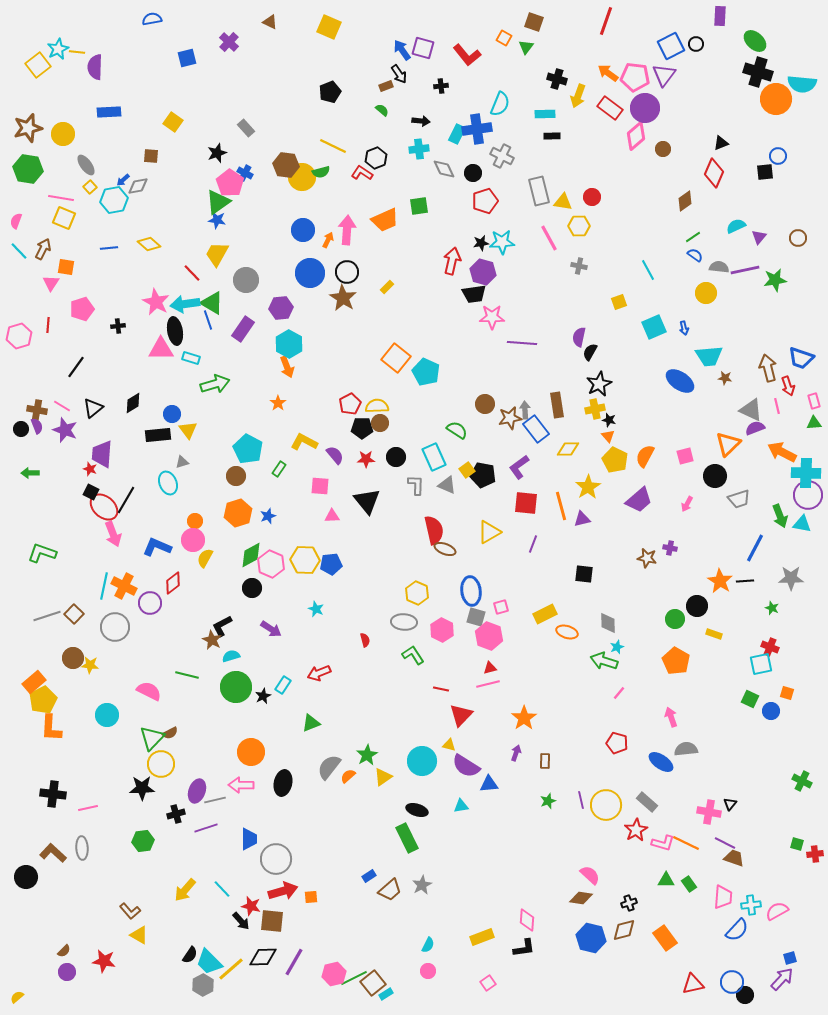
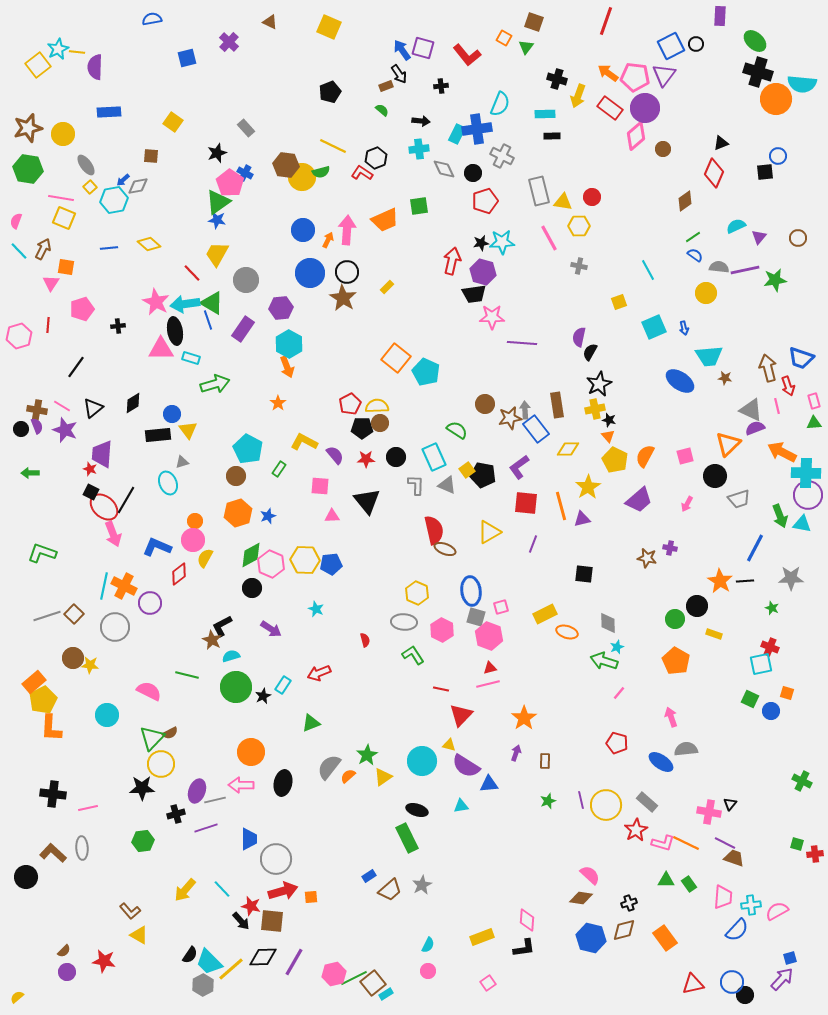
red diamond at (173, 583): moved 6 px right, 9 px up
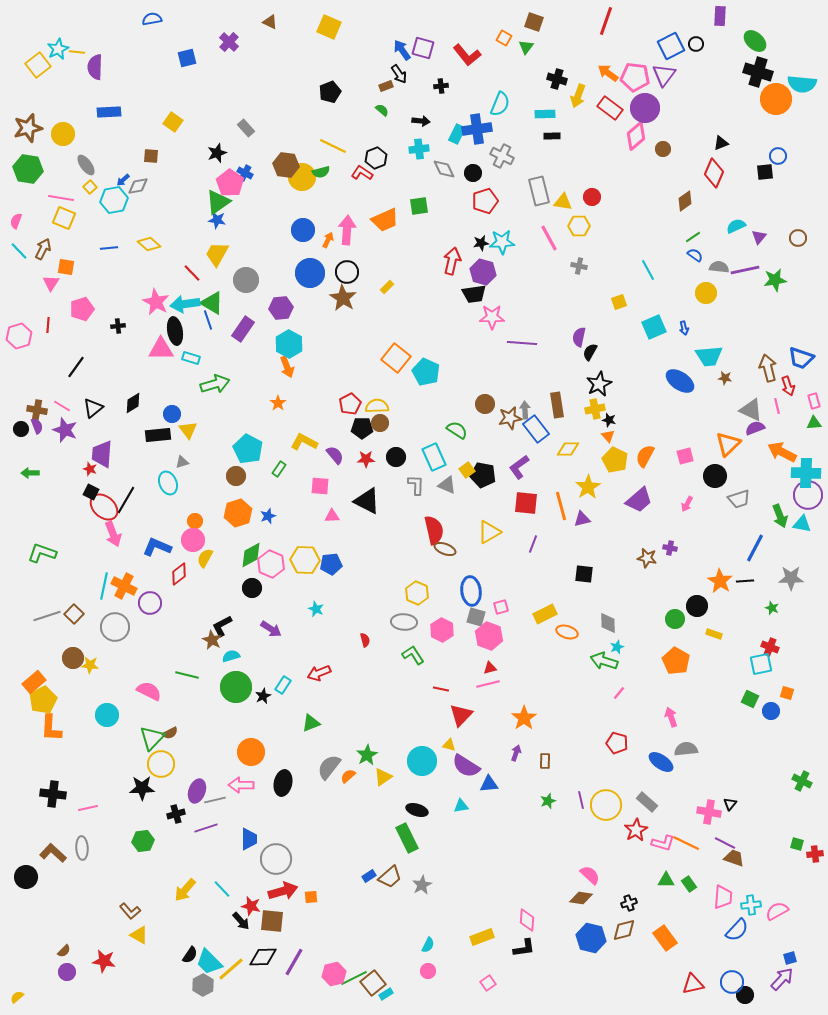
black triangle at (367, 501): rotated 24 degrees counterclockwise
brown trapezoid at (390, 890): moved 13 px up
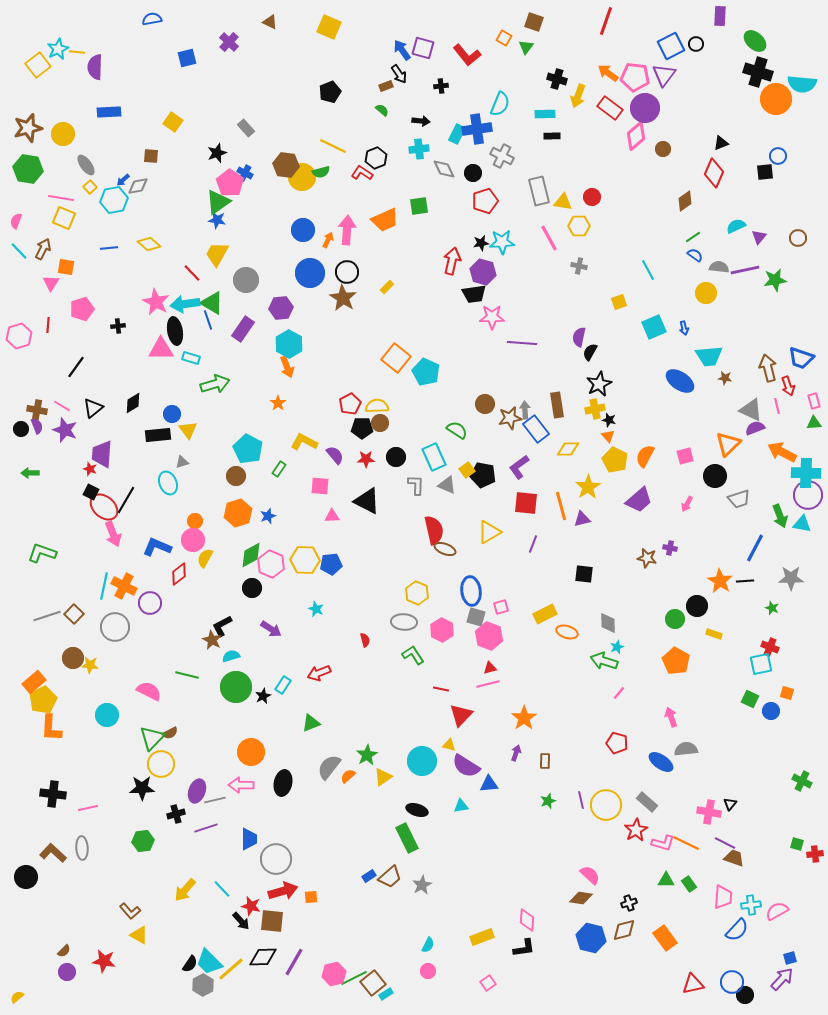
black semicircle at (190, 955): moved 9 px down
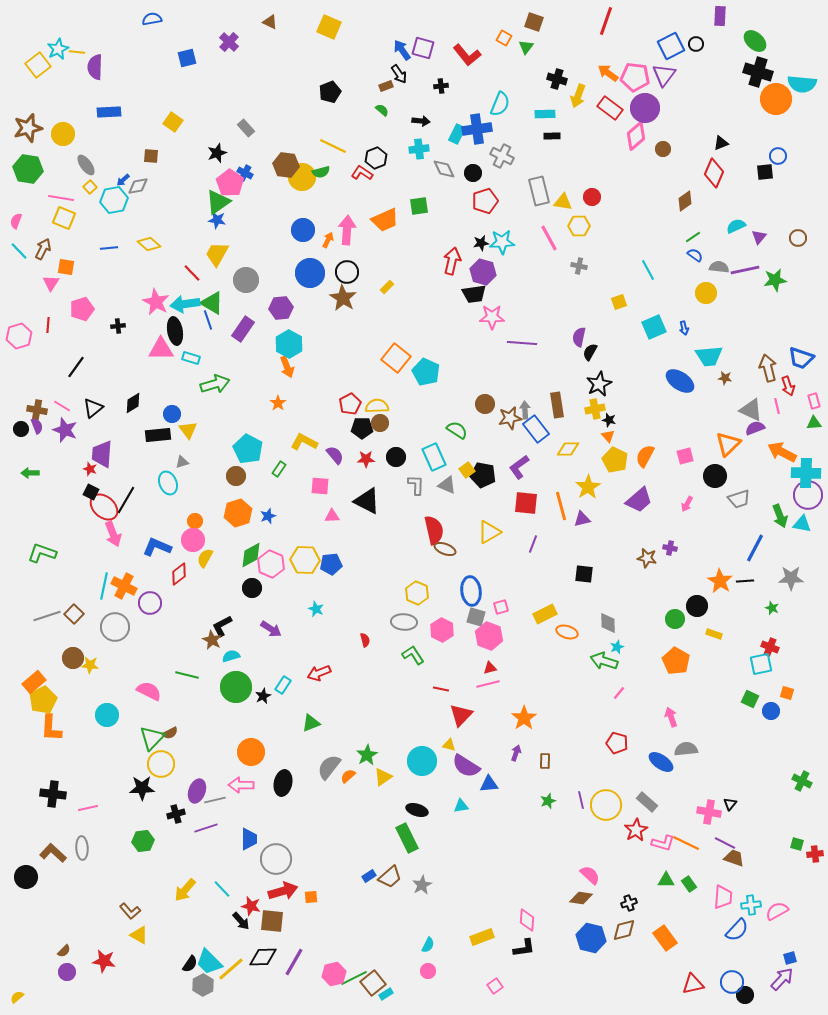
pink square at (488, 983): moved 7 px right, 3 px down
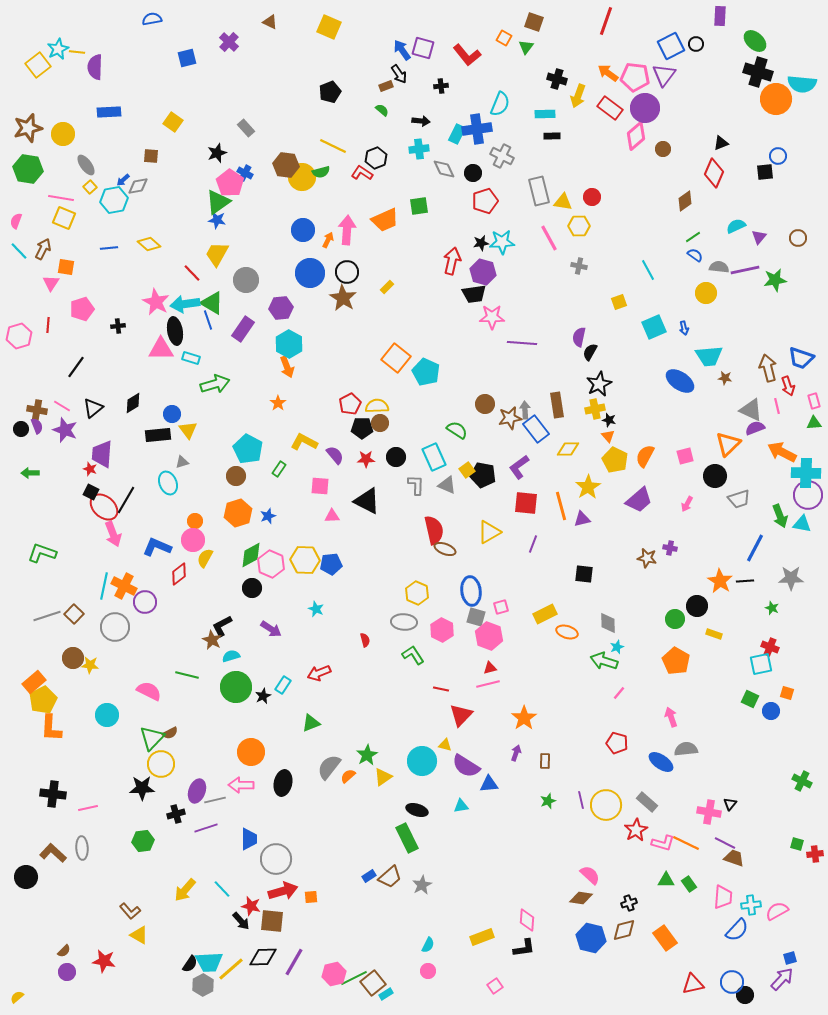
purple circle at (150, 603): moved 5 px left, 1 px up
yellow triangle at (449, 745): moved 4 px left
cyan trapezoid at (209, 962): rotated 48 degrees counterclockwise
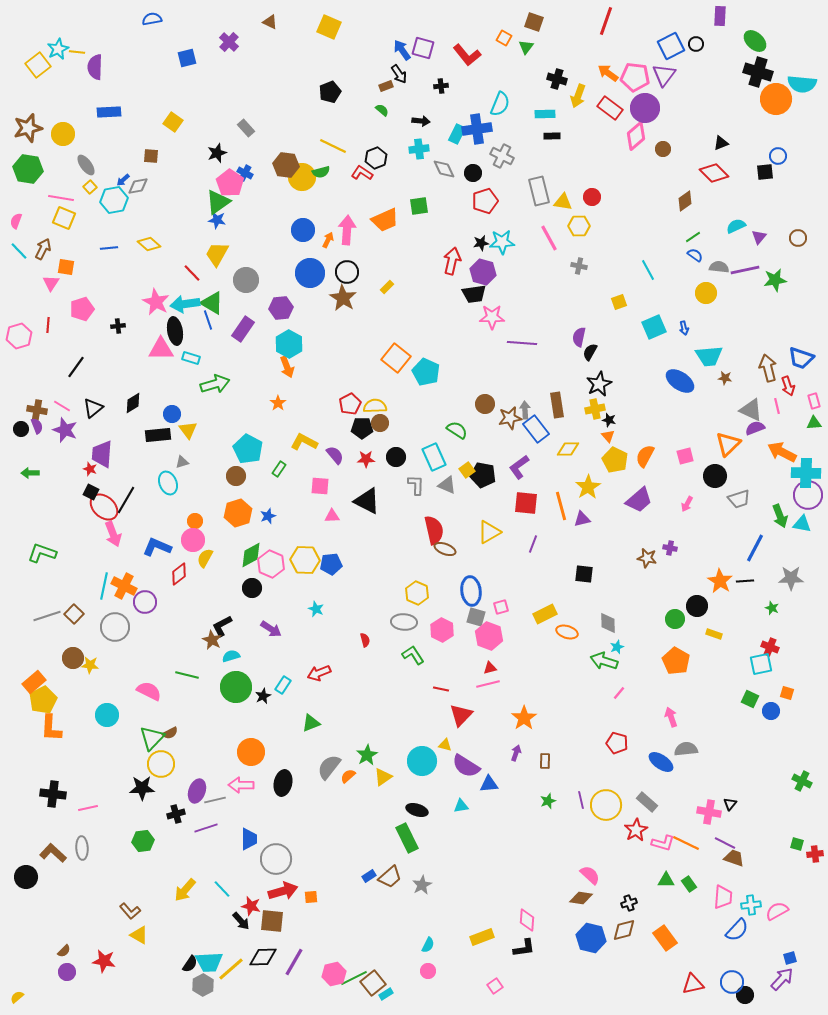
red diamond at (714, 173): rotated 68 degrees counterclockwise
yellow semicircle at (377, 406): moved 2 px left
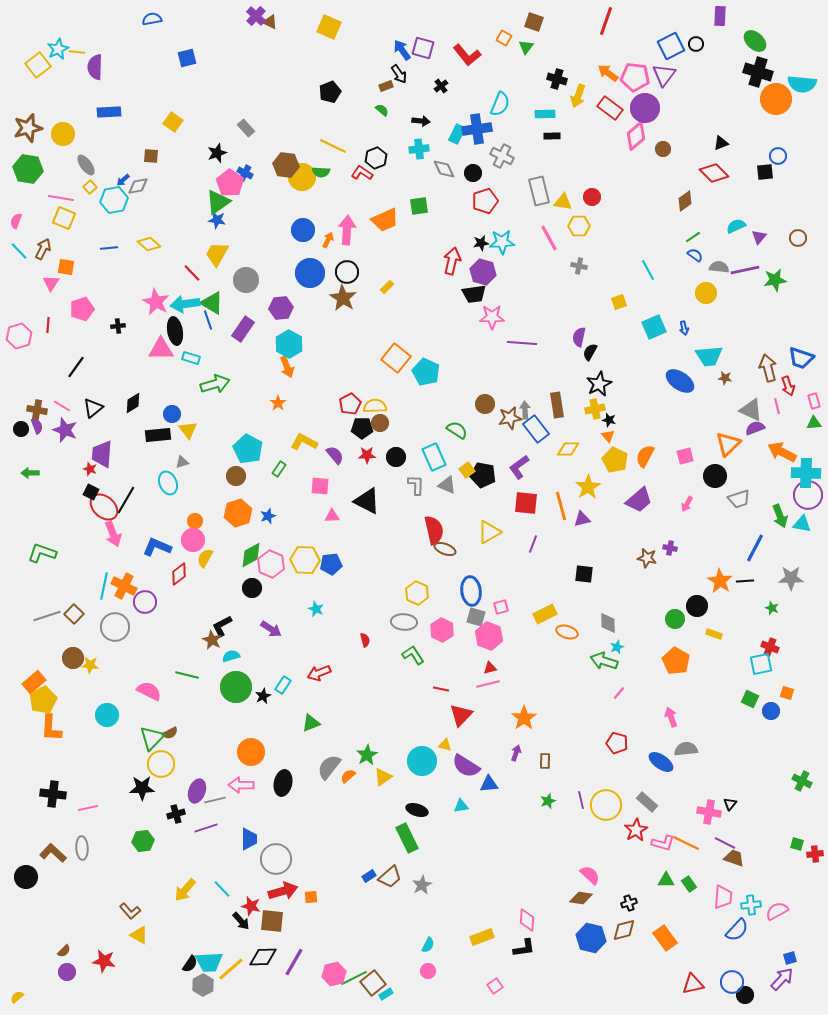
purple cross at (229, 42): moved 27 px right, 26 px up
black cross at (441, 86): rotated 32 degrees counterclockwise
green semicircle at (321, 172): rotated 18 degrees clockwise
red star at (366, 459): moved 1 px right, 4 px up
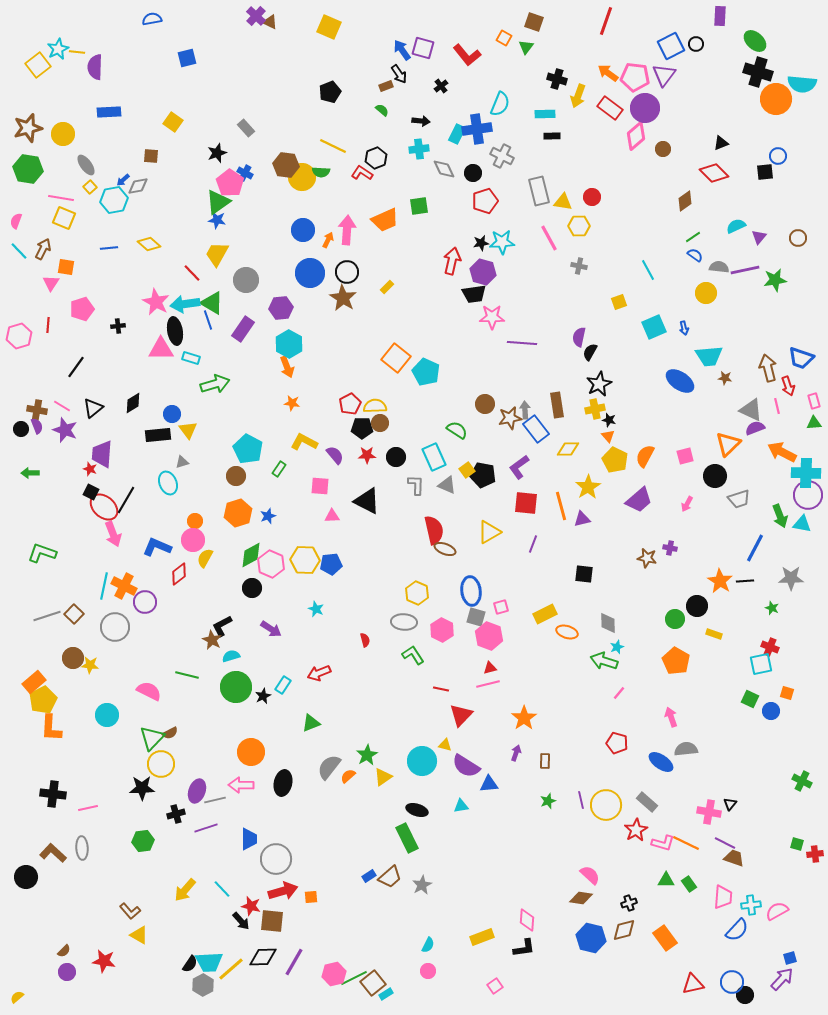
orange star at (278, 403): moved 14 px right; rotated 28 degrees counterclockwise
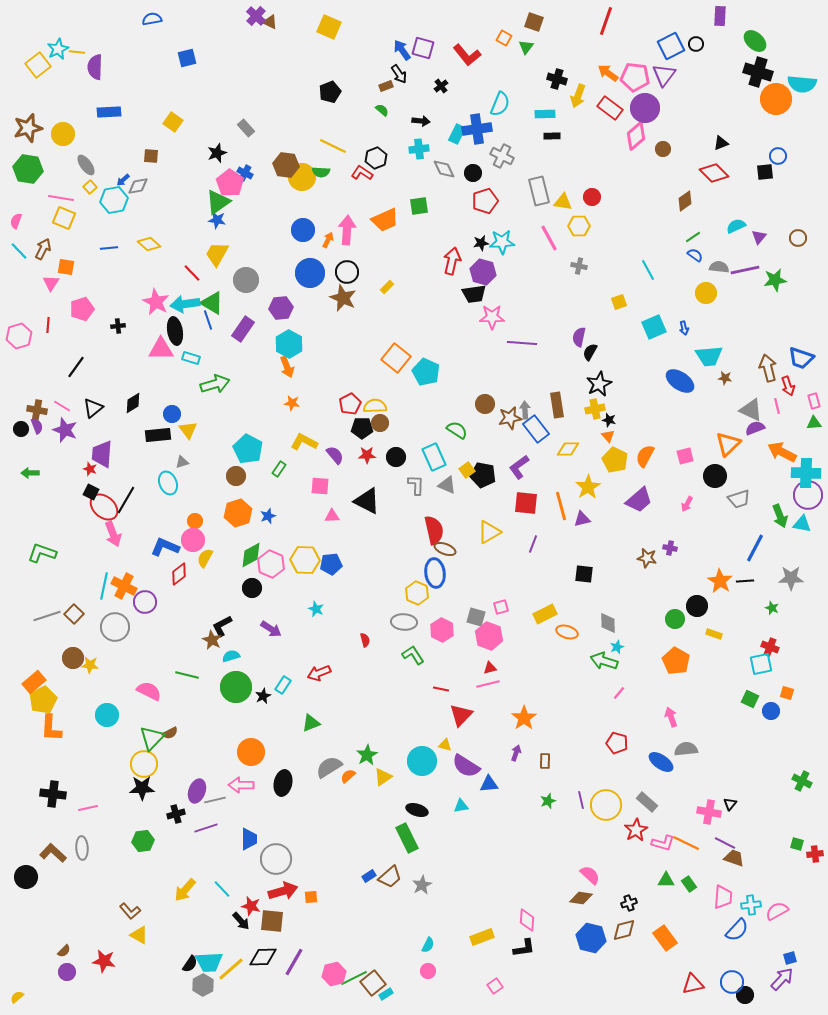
brown star at (343, 298): rotated 8 degrees counterclockwise
blue L-shape at (157, 547): moved 8 px right
blue ellipse at (471, 591): moved 36 px left, 18 px up
yellow circle at (161, 764): moved 17 px left
gray semicircle at (329, 767): rotated 20 degrees clockwise
